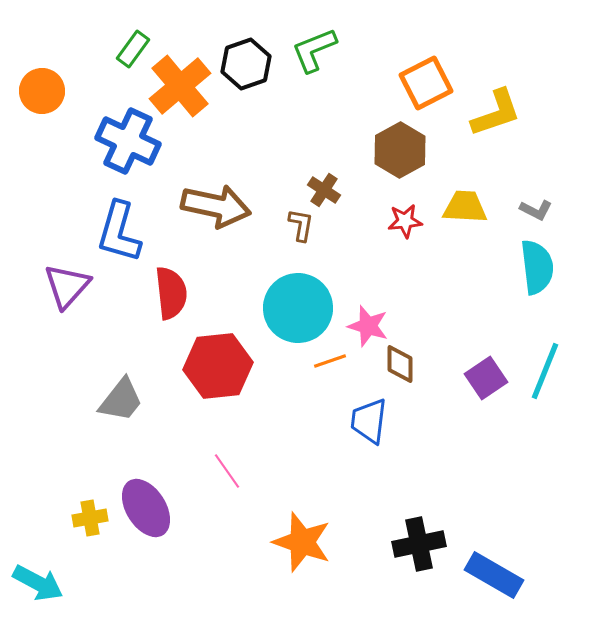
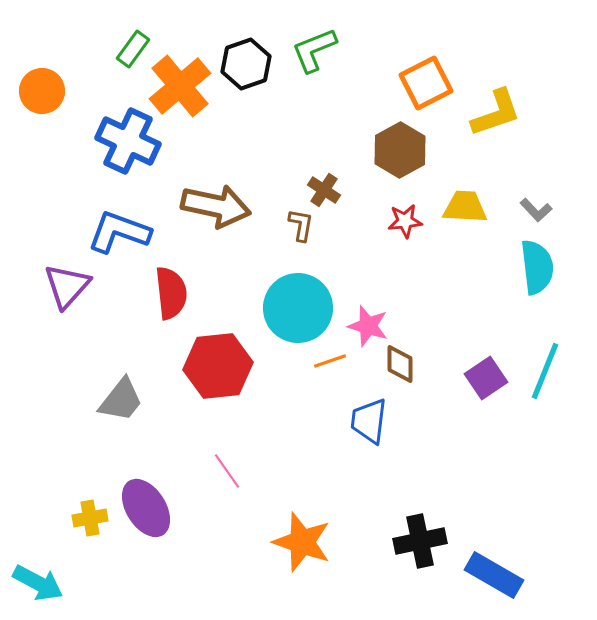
gray L-shape: rotated 20 degrees clockwise
blue L-shape: rotated 94 degrees clockwise
black cross: moved 1 px right, 3 px up
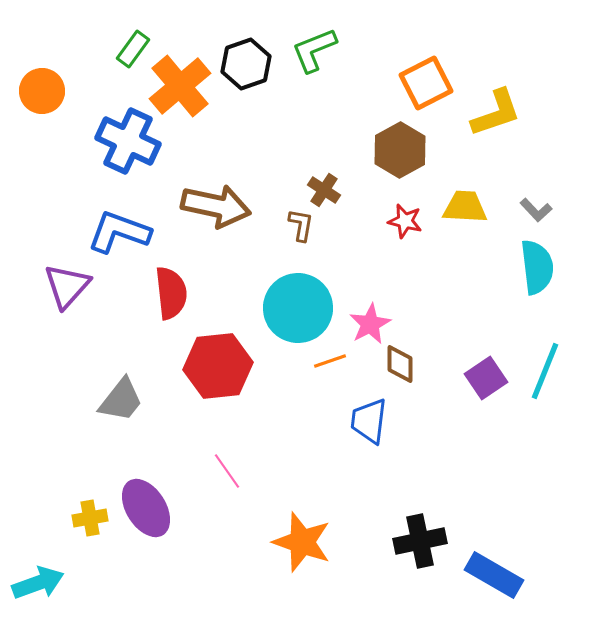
red star: rotated 20 degrees clockwise
pink star: moved 2 px right, 2 px up; rotated 27 degrees clockwise
cyan arrow: rotated 48 degrees counterclockwise
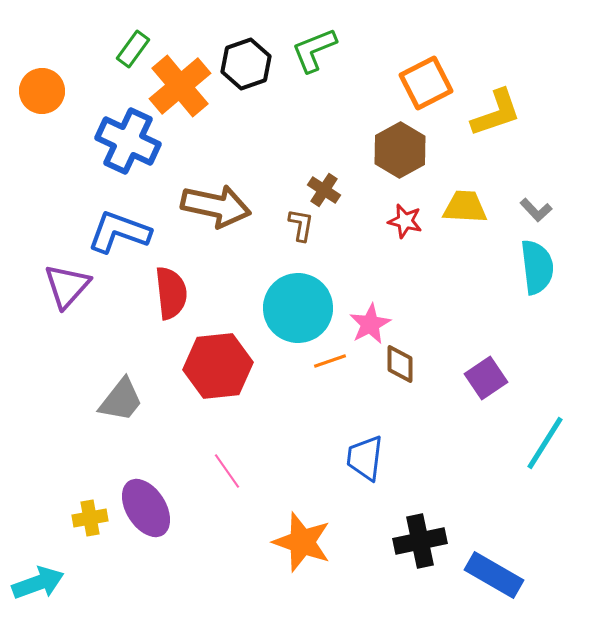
cyan line: moved 72 px down; rotated 10 degrees clockwise
blue trapezoid: moved 4 px left, 37 px down
